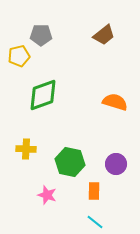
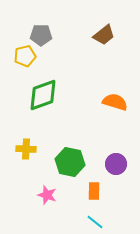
yellow pentagon: moved 6 px right
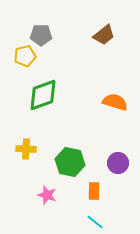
purple circle: moved 2 px right, 1 px up
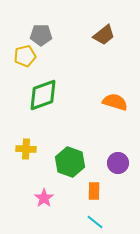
green hexagon: rotated 8 degrees clockwise
pink star: moved 3 px left, 3 px down; rotated 18 degrees clockwise
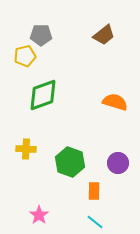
pink star: moved 5 px left, 17 px down
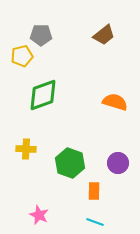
yellow pentagon: moved 3 px left
green hexagon: moved 1 px down
pink star: rotated 12 degrees counterclockwise
cyan line: rotated 18 degrees counterclockwise
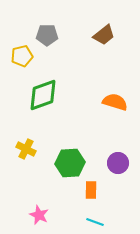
gray pentagon: moved 6 px right
yellow cross: rotated 24 degrees clockwise
green hexagon: rotated 24 degrees counterclockwise
orange rectangle: moved 3 px left, 1 px up
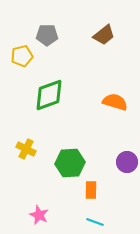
green diamond: moved 6 px right
purple circle: moved 9 px right, 1 px up
